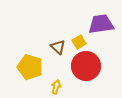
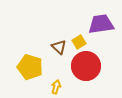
brown triangle: moved 1 px right
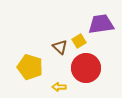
yellow square: moved 1 px up
brown triangle: moved 1 px right
red circle: moved 2 px down
yellow arrow: moved 3 px right; rotated 104 degrees counterclockwise
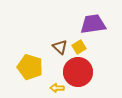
purple trapezoid: moved 8 px left
yellow square: moved 6 px down
red circle: moved 8 px left, 4 px down
yellow arrow: moved 2 px left, 1 px down
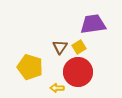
brown triangle: rotated 21 degrees clockwise
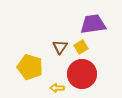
yellow square: moved 2 px right
red circle: moved 4 px right, 2 px down
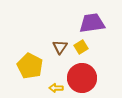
purple trapezoid: moved 1 px left, 1 px up
yellow pentagon: moved 1 px up; rotated 10 degrees clockwise
red circle: moved 4 px down
yellow arrow: moved 1 px left
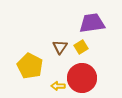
yellow arrow: moved 2 px right, 2 px up
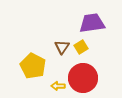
brown triangle: moved 2 px right
yellow pentagon: moved 3 px right
red circle: moved 1 px right
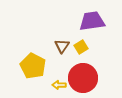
purple trapezoid: moved 2 px up
brown triangle: moved 1 px up
yellow arrow: moved 1 px right, 1 px up
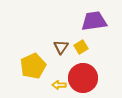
purple trapezoid: moved 2 px right
brown triangle: moved 1 px left, 1 px down
yellow pentagon: rotated 20 degrees clockwise
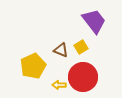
purple trapezoid: rotated 60 degrees clockwise
brown triangle: moved 3 px down; rotated 42 degrees counterclockwise
red circle: moved 1 px up
